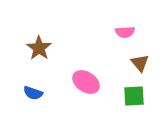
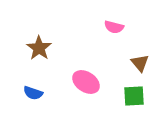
pink semicircle: moved 11 px left, 5 px up; rotated 18 degrees clockwise
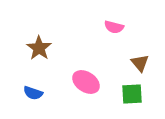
green square: moved 2 px left, 2 px up
